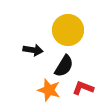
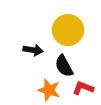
black semicircle: rotated 120 degrees clockwise
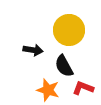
yellow circle: moved 1 px right
orange star: moved 1 px left
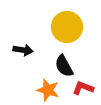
yellow circle: moved 2 px left, 3 px up
black arrow: moved 10 px left
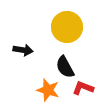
black semicircle: moved 1 px right, 1 px down
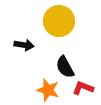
yellow circle: moved 8 px left, 6 px up
black arrow: moved 1 px right, 5 px up
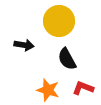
black semicircle: moved 2 px right, 8 px up
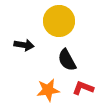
black semicircle: moved 1 px down
orange star: rotated 25 degrees counterclockwise
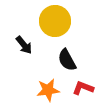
yellow circle: moved 4 px left
black arrow: rotated 42 degrees clockwise
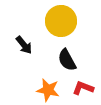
yellow circle: moved 6 px right
orange star: rotated 20 degrees clockwise
